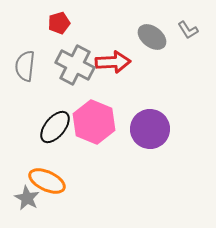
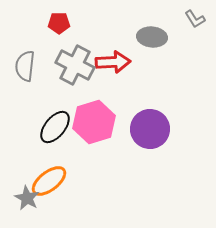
red pentagon: rotated 15 degrees clockwise
gray L-shape: moved 7 px right, 11 px up
gray ellipse: rotated 32 degrees counterclockwise
pink hexagon: rotated 21 degrees clockwise
orange ellipse: moved 2 px right; rotated 63 degrees counterclockwise
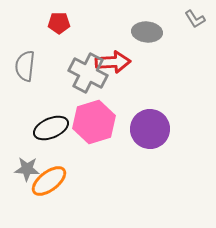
gray ellipse: moved 5 px left, 5 px up
gray cross: moved 13 px right, 8 px down
black ellipse: moved 4 px left, 1 px down; rotated 28 degrees clockwise
gray star: moved 29 px up; rotated 25 degrees counterclockwise
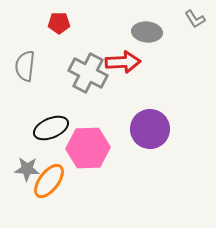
red arrow: moved 10 px right
pink hexagon: moved 6 px left, 26 px down; rotated 15 degrees clockwise
orange ellipse: rotated 15 degrees counterclockwise
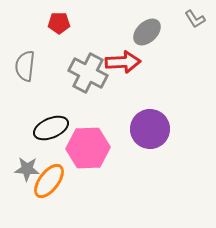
gray ellipse: rotated 48 degrees counterclockwise
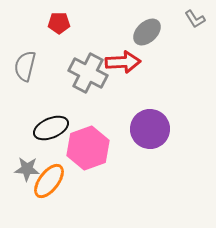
gray semicircle: rotated 8 degrees clockwise
pink hexagon: rotated 18 degrees counterclockwise
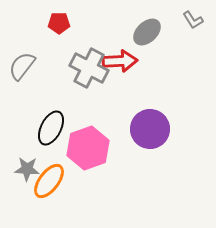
gray L-shape: moved 2 px left, 1 px down
red arrow: moved 3 px left, 1 px up
gray semicircle: moved 3 px left; rotated 24 degrees clockwise
gray cross: moved 1 px right, 5 px up
black ellipse: rotated 40 degrees counterclockwise
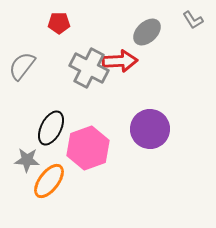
gray star: moved 9 px up
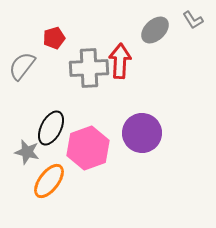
red pentagon: moved 5 px left, 15 px down; rotated 15 degrees counterclockwise
gray ellipse: moved 8 px right, 2 px up
red arrow: rotated 84 degrees counterclockwise
gray cross: rotated 30 degrees counterclockwise
purple circle: moved 8 px left, 4 px down
gray star: moved 8 px up; rotated 10 degrees clockwise
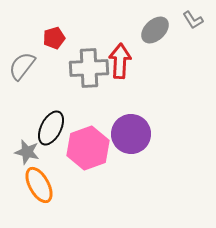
purple circle: moved 11 px left, 1 px down
orange ellipse: moved 10 px left, 4 px down; rotated 66 degrees counterclockwise
